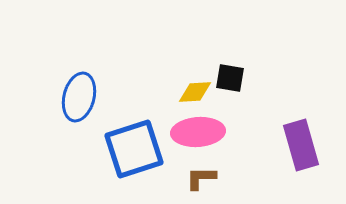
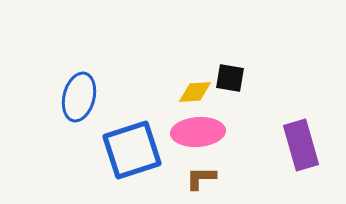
blue square: moved 2 px left, 1 px down
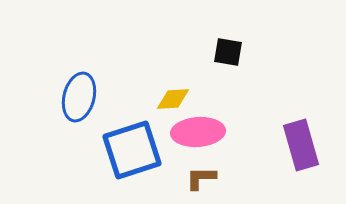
black square: moved 2 px left, 26 px up
yellow diamond: moved 22 px left, 7 px down
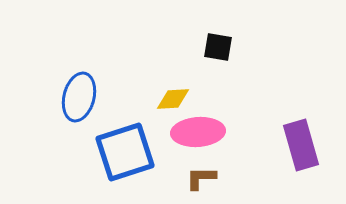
black square: moved 10 px left, 5 px up
blue square: moved 7 px left, 2 px down
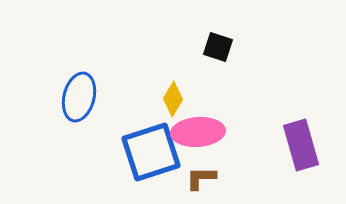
black square: rotated 8 degrees clockwise
yellow diamond: rotated 56 degrees counterclockwise
blue square: moved 26 px right
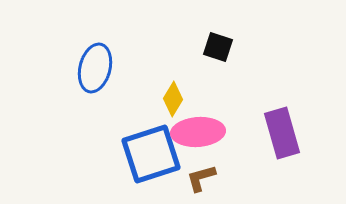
blue ellipse: moved 16 px right, 29 px up
purple rectangle: moved 19 px left, 12 px up
blue square: moved 2 px down
brown L-shape: rotated 16 degrees counterclockwise
